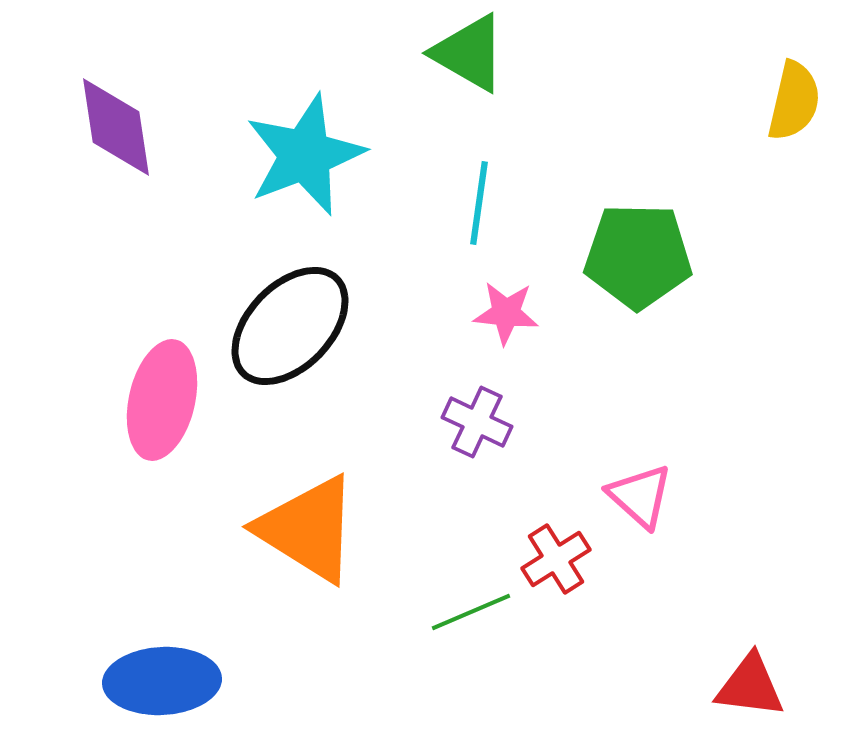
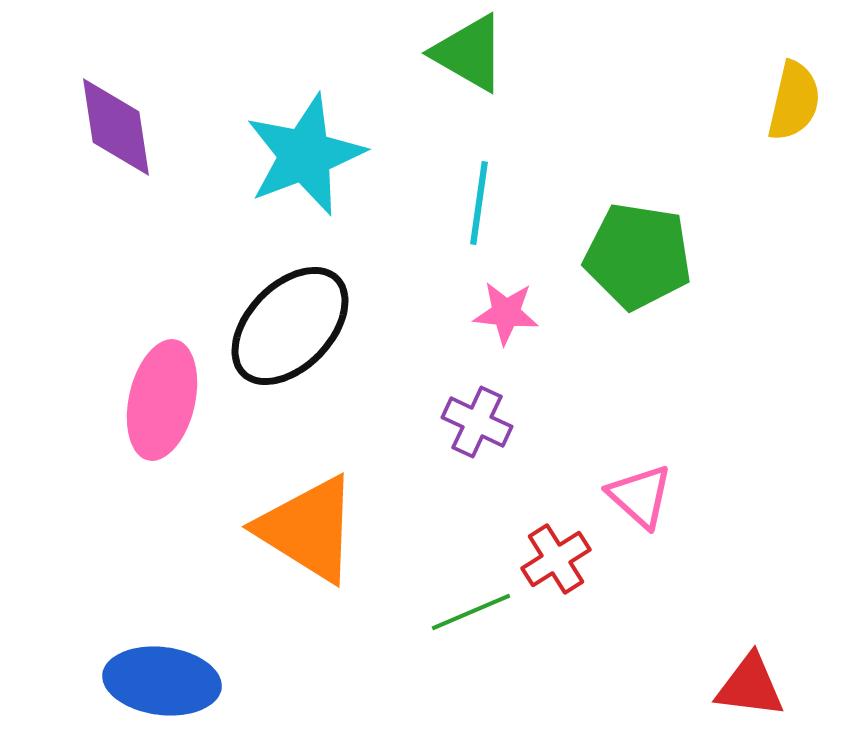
green pentagon: rotated 8 degrees clockwise
blue ellipse: rotated 10 degrees clockwise
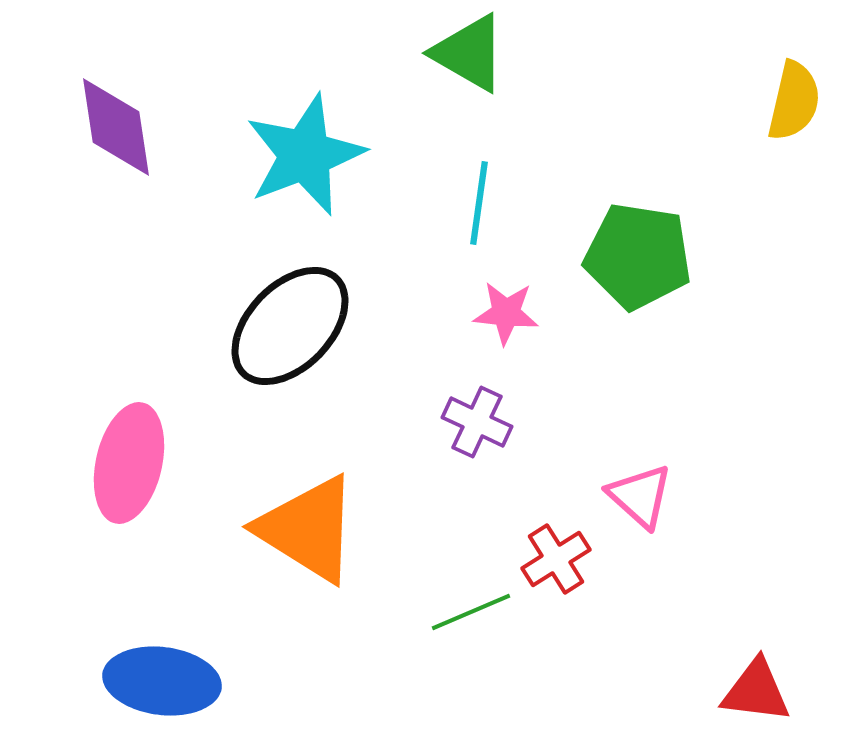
pink ellipse: moved 33 px left, 63 px down
red triangle: moved 6 px right, 5 px down
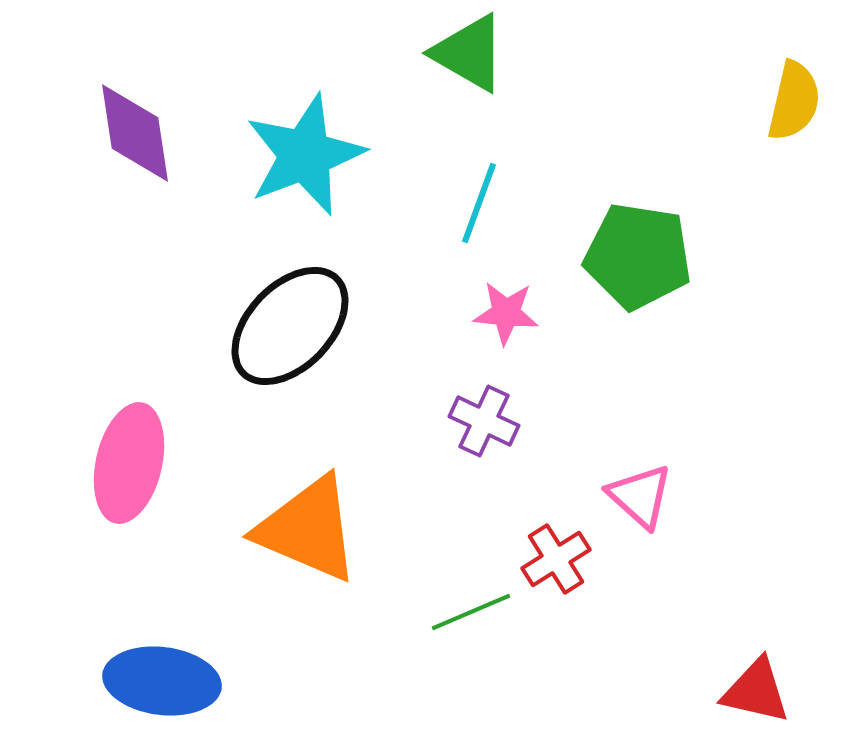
purple diamond: moved 19 px right, 6 px down
cyan line: rotated 12 degrees clockwise
purple cross: moved 7 px right, 1 px up
orange triangle: rotated 9 degrees counterclockwise
red triangle: rotated 6 degrees clockwise
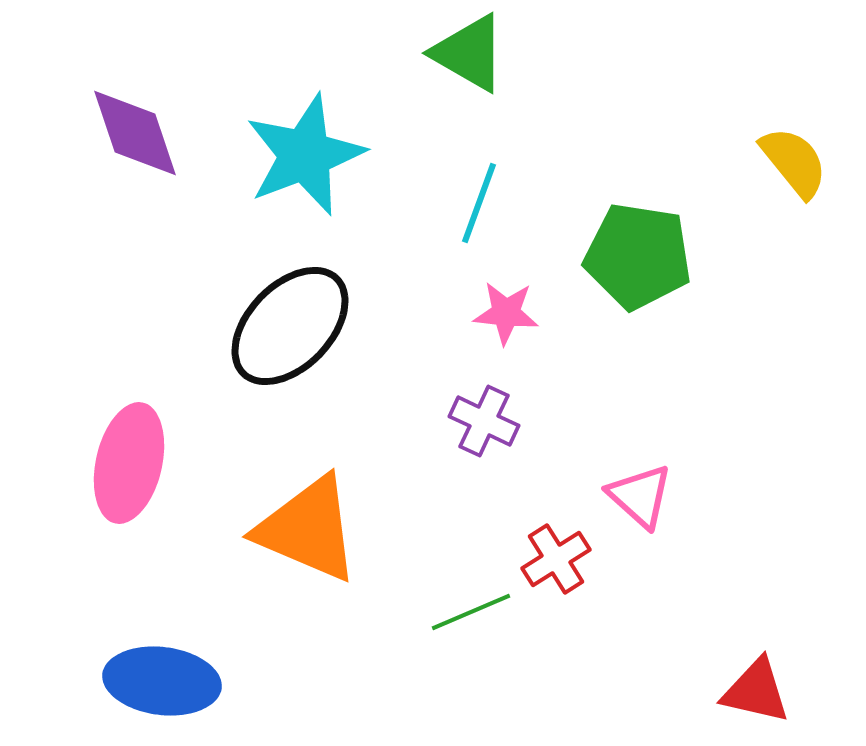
yellow semicircle: moved 61 px down; rotated 52 degrees counterclockwise
purple diamond: rotated 10 degrees counterclockwise
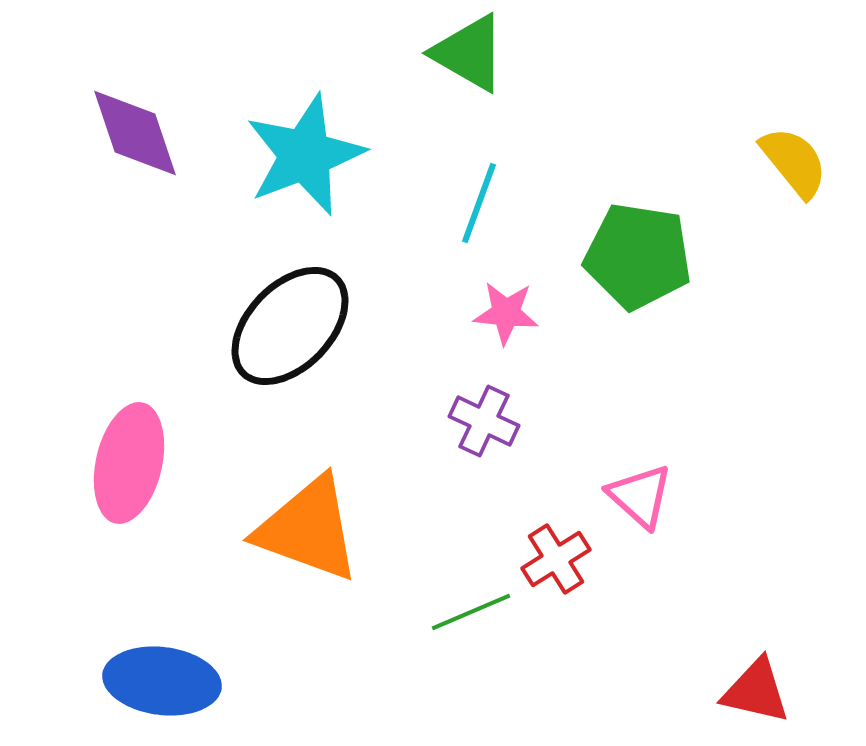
orange triangle: rotated 3 degrees counterclockwise
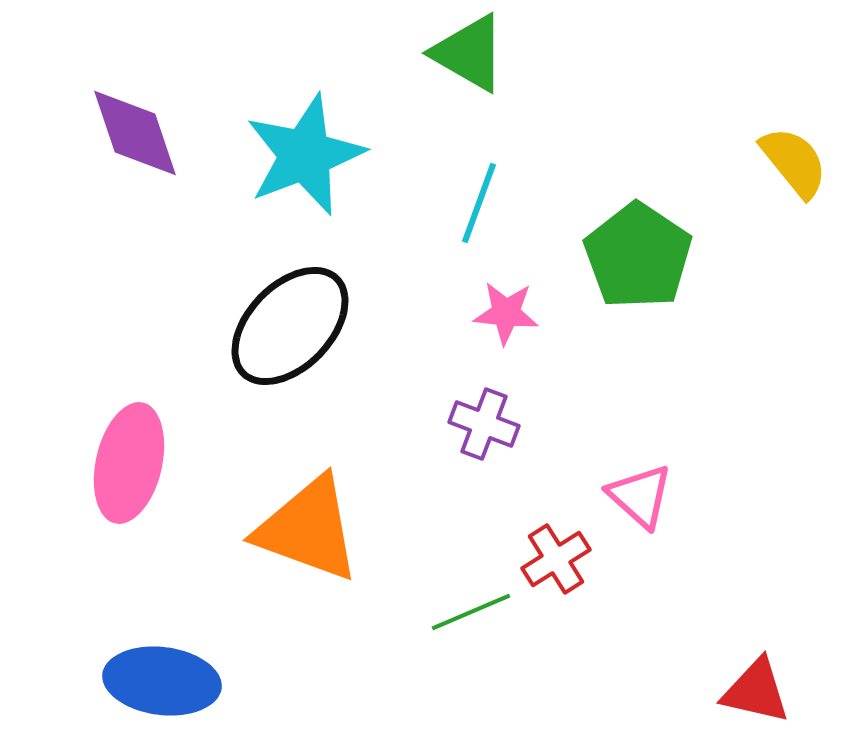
green pentagon: rotated 25 degrees clockwise
purple cross: moved 3 px down; rotated 4 degrees counterclockwise
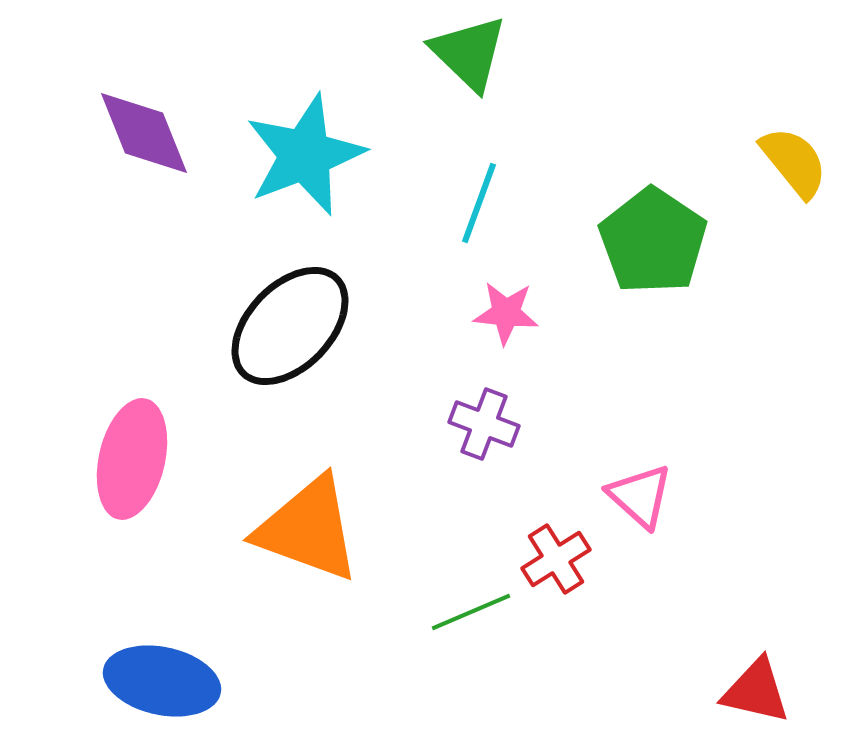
green triangle: rotated 14 degrees clockwise
purple diamond: moved 9 px right; rotated 3 degrees counterclockwise
green pentagon: moved 15 px right, 15 px up
pink ellipse: moved 3 px right, 4 px up
blue ellipse: rotated 5 degrees clockwise
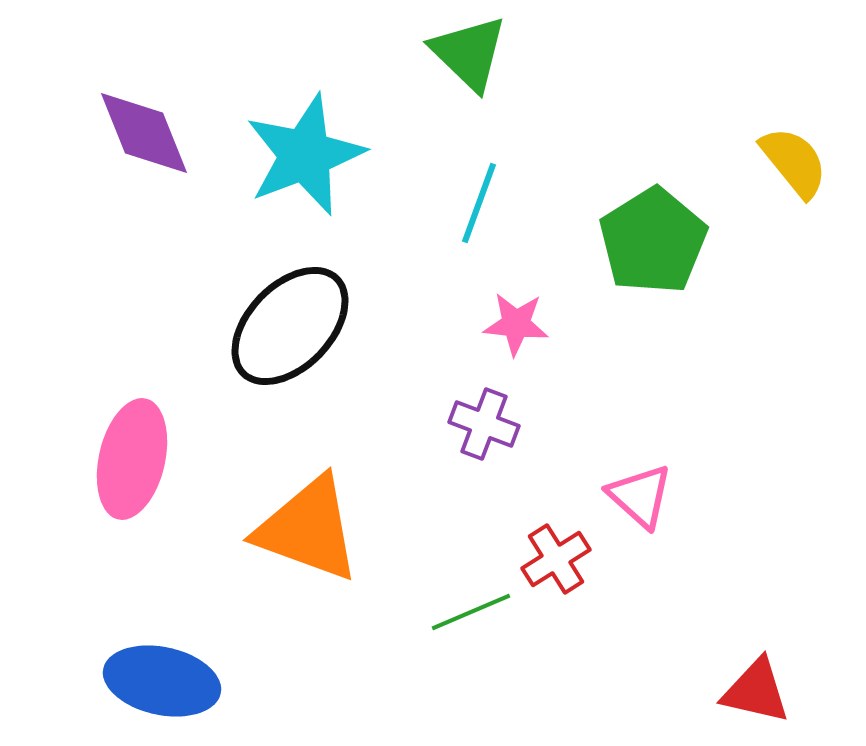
green pentagon: rotated 6 degrees clockwise
pink star: moved 10 px right, 11 px down
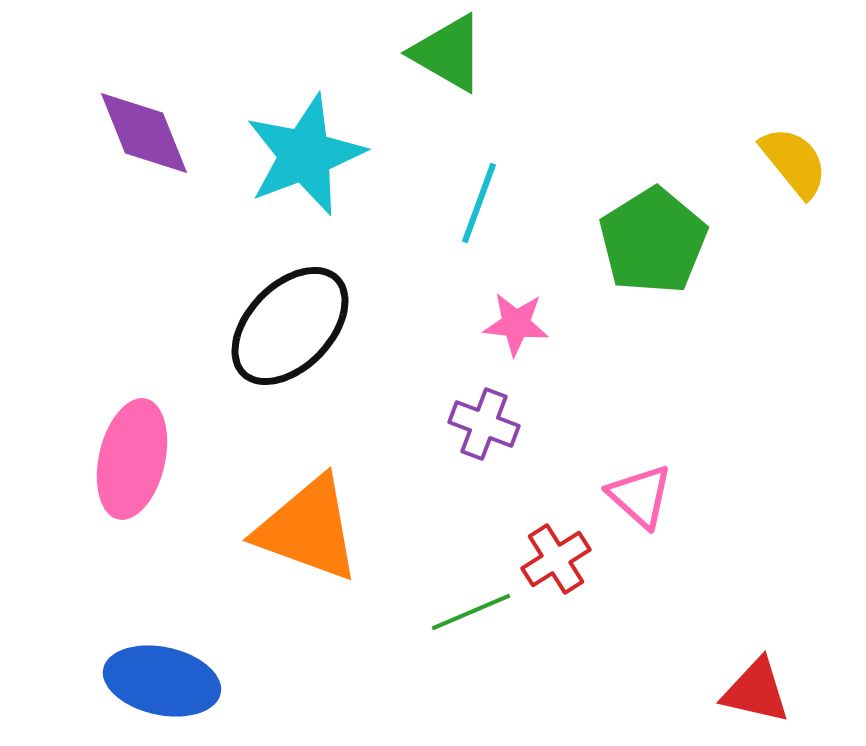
green triangle: moved 21 px left; rotated 14 degrees counterclockwise
